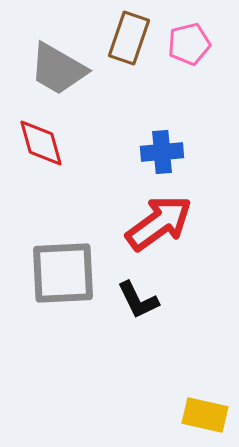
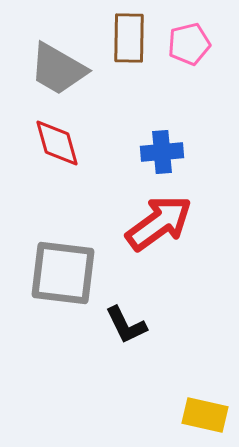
brown rectangle: rotated 18 degrees counterclockwise
red diamond: moved 16 px right
gray square: rotated 10 degrees clockwise
black L-shape: moved 12 px left, 25 px down
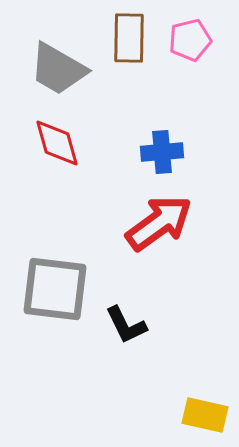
pink pentagon: moved 1 px right, 4 px up
gray square: moved 8 px left, 16 px down
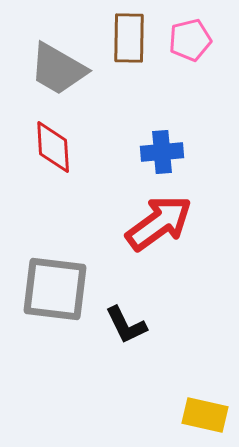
red diamond: moved 4 px left, 4 px down; rotated 12 degrees clockwise
